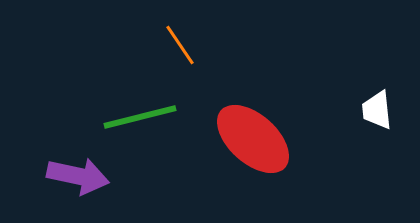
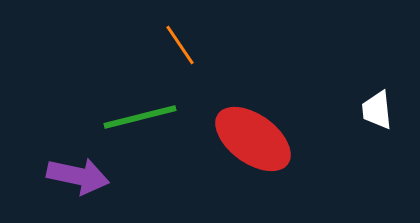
red ellipse: rotated 6 degrees counterclockwise
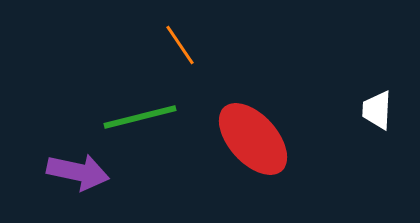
white trapezoid: rotated 9 degrees clockwise
red ellipse: rotated 12 degrees clockwise
purple arrow: moved 4 px up
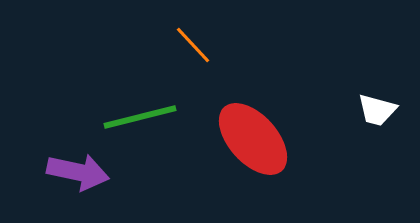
orange line: moved 13 px right; rotated 9 degrees counterclockwise
white trapezoid: rotated 78 degrees counterclockwise
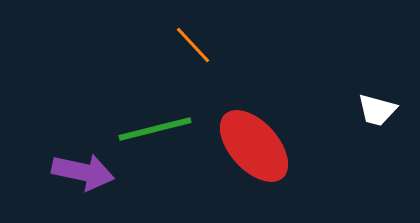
green line: moved 15 px right, 12 px down
red ellipse: moved 1 px right, 7 px down
purple arrow: moved 5 px right
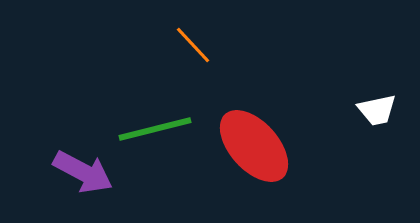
white trapezoid: rotated 27 degrees counterclockwise
purple arrow: rotated 16 degrees clockwise
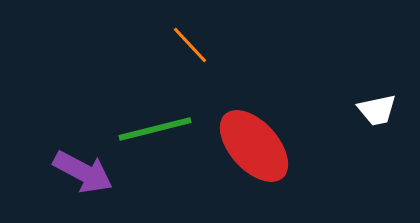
orange line: moved 3 px left
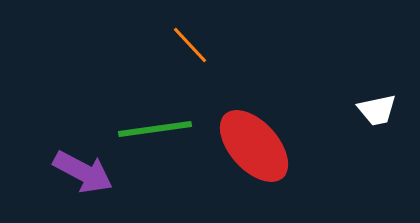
green line: rotated 6 degrees clockwise
